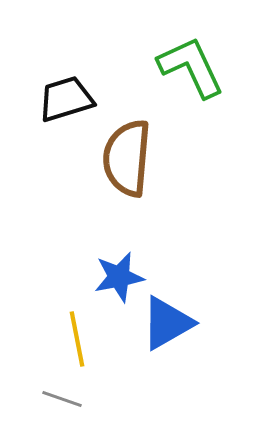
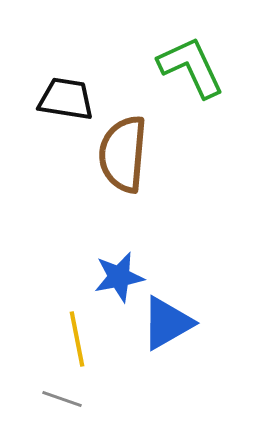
black trapezoid: rotated 26 degrees clockwise
brown semicircle: moved 4 px left, 4 px up
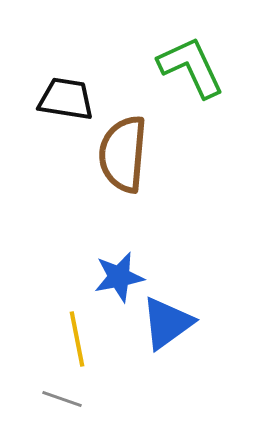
blue triangle: rotated 6 degrees counterclockwise
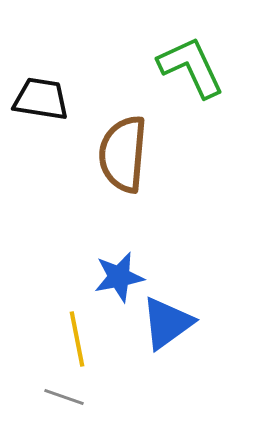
black trapezoid: moved 25 px left
gray line: moved 2 px right, 2 px up
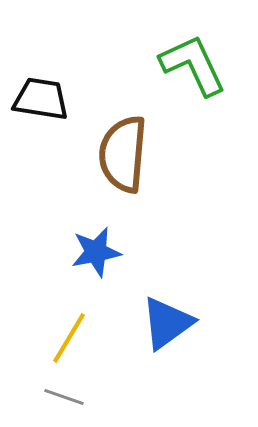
green L-shape: moved 2 px right, 2 px up
blue star: moved 23 px left, 25 px up
yellow line: moved 8 px left, 1 px up; rotated 42 degrees clockwise
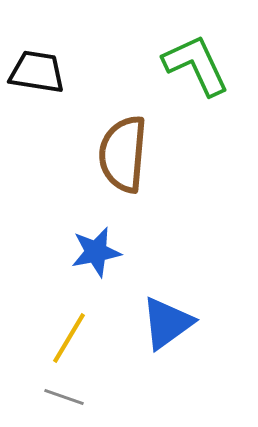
green L-shape: moved 3 px right
black trapezoid: moved 4 px left, 27 px up
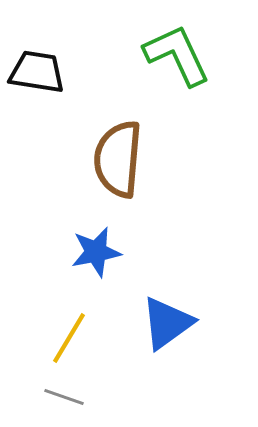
green L-shape: moved 19 px left, 10 px up
brown semicircle: moved 5 px left, 5 px down
